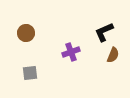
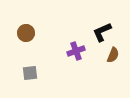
black L-shape: moved 2 px left
purple cross: moved 5 px right, 1 px up
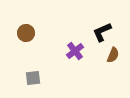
purple cross: moved 1 px left; rotated 18 degrees counterclockwise
gray square: moved 3 px right, 5 px down
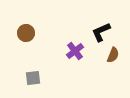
black L-shape: moved 1 px left
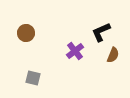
gray square: rotated 21 degrees clockwise
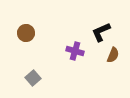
purple cross: rotated 36 degrees counterclockwise
gray square: rotated 35 degrees clockwise
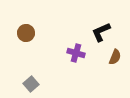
purple cross: moved 1 px right, 2 px down
brown semicircle: moved 2 px right, 2 px down
gray square: moved 2 px left, 6 px down
